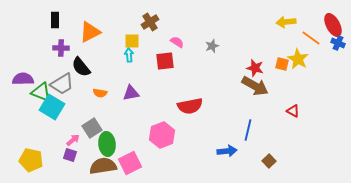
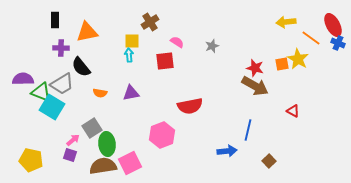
orange triangle: moved 3 px left; rotated 15 degrees clockwise
orange square: rotated 24 degrees counterclockwise
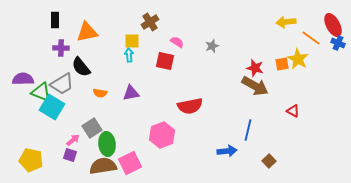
red square: rotated 18 degrees clockwise
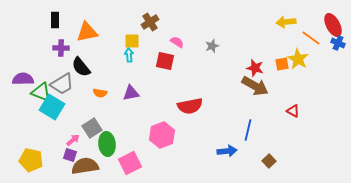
brown semicircle: moved 18 px left
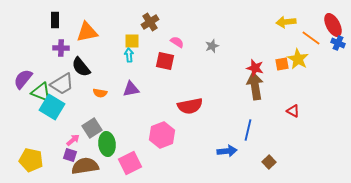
purple semicircle: rotated 50 degrees counterclockwise
brown arrow: rotated 128 degrees counterclockwise
purple triangle: moved 4 px up
brown square: moved 1 px down
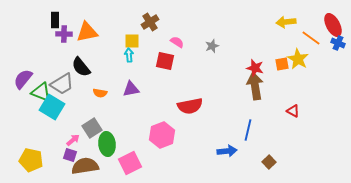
purple cross: moved 3 px right, 14 px up
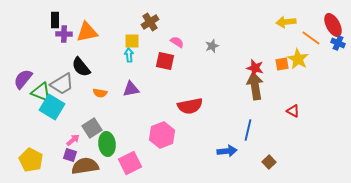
yellow pentagon: rotated 15 degrees clockwise
